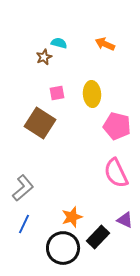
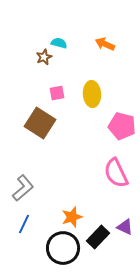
pink pentagon: moved 5 px right
purple triangle: moved 7 px down
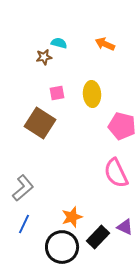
brown star: rotated 14 degrees clockwise
black circle: moved 1 px left, 1 px up
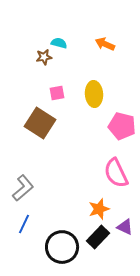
yellow ellipse: moved 2 px right
orange star: moved 27 px right, 8 px up
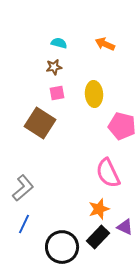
brown star: moved 10 px right, 10 px down
pink semicircle: moved 8 px left
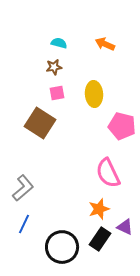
black rectangle: moved 2 px right, 2 px down; rotated 10 degrees counterclockwise
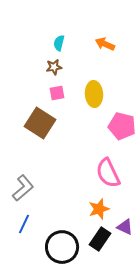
cyan semicircle: rotated 91 degrees counterclockwise
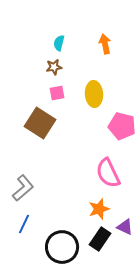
orange arrow: rotated 54 degrees clockwise
